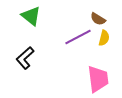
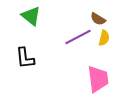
black L-shape: rotated 55 degrees counterclockwise
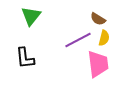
green triangle: rotated 30 degrees clockwise
purple line: moved 3 px down
pink trapezoid: moved 15 px up
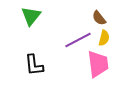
brown semicircle: moved 1 px right, 1 px up; rotated 21 degrees clockwise
black L-shape: moved 9 px right, 7 px down
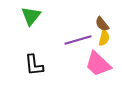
brown semicircle: moved 3 px right, 6 px down
purple line: rotated 12 degrees clockwise
pink trapezoid: rotated 140 degrees clockwise
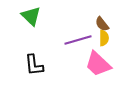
green triangle: rotated 25 degrees counterclockwise
yellow semicircle: rotated 14 degrees counterclockwise
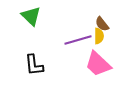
yellow semicircle: moved 5 px left, 2 px up
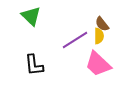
purple line: moved 3 px left; rotated 16 degrees counterclockwise
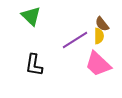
black L-shape: rotated 15 degrees clockwise
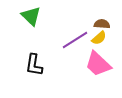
brown semicircle: rotated 133 degrees clockwise
yellow semicircle: moved 2 px down; rotated 49 degrees clockwise
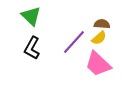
purple line: moved 1 px left, 2 px down; rotated 16 degrees counterclockwise
black L-shape: moved 2 px left, 17 px up; rotated 20 degrees clockwise
